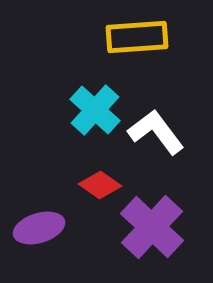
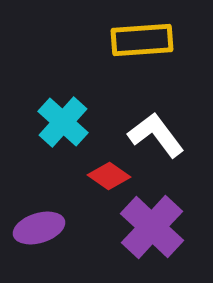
yellow rectangle: moved 5 px right, 3 px down
cyan cross: moved 32 px left, 12 px down
white L-shape: moved 3 px down
red diamond: moved 9 px right, 9 px up
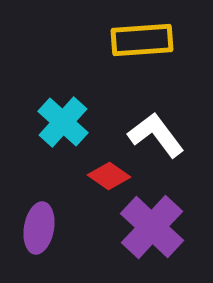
purple ellipse: rotated 63 degrees counterclockwise
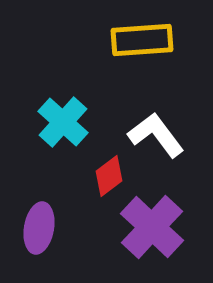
red diamond: rotated 72 degrees counterclockwise
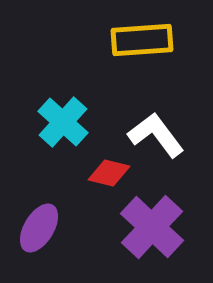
red diamond: moved 3 px up; rotated 51 degrees clockwise
purple ellipse: rotated 21 degrees clockwise
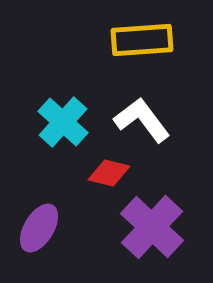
white L-shape: moved 14 px left, 15 px up
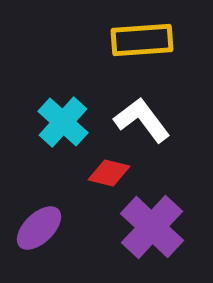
purple ellipse: rotated 15 degrees clockwise
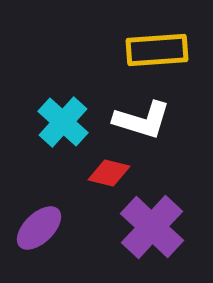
yellow rectangle: moved 15 px right, 10 px down
white L-shape: rotated 144 degrees clockwise
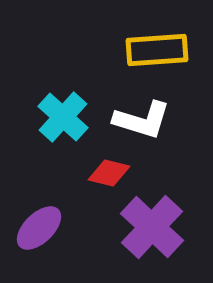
cyan cross: moved 5 px up
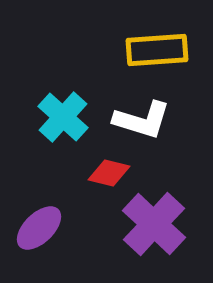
purple cross: moved 2 px right, 3 px up
